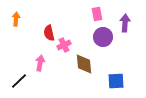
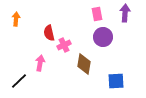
purple arrow: moved 10 px up
brown diamond: rotated 15 degrees clockwise
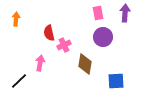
pink rectangle: moved 1 px right, 1 px up
brown diamond: moved 1 px right
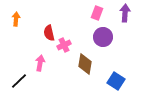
pink rectangle: moved 1 px left; rotated 32 degrees clockwise
blue square: rotated 36 degrees clockwise
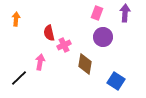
pink arrow: moved 1 px up
black line: moved 3 px up
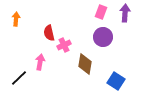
pink rectangle: moved 4 px right, 1 px up
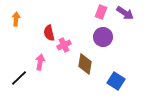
purple arrow: rotated 120 degrees clockwise
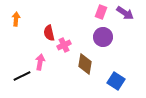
black line: moved 3 px right, 2 px up; rotated 18 degrees clockwise
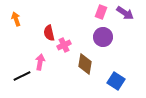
orange arrow: rotated 24 degrees counterclockwise
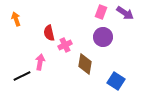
pink cross: moved 1 px right
